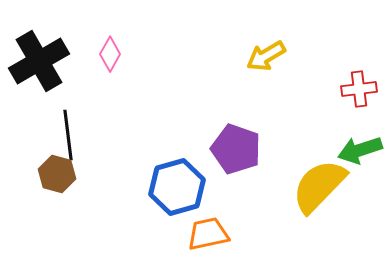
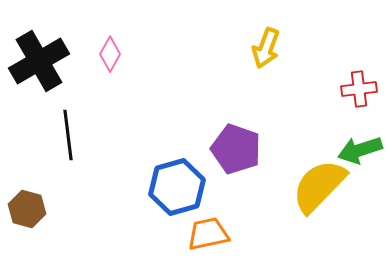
yellow arrow: moved 8 px up; rotated 39 degrees counterclockwise
brown hexagon: moved 30 px left, 35 px down
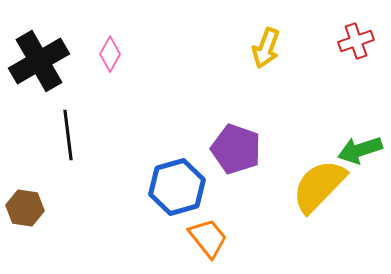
red cross: moved 3 px left, 48 px up; rotated 12 degrees counterclockwise
brown hexagon: moved 2 px left, 1 px up; rotated 6 degrees counterclockwise
orange trapezoid: moved 4 px down; rotated 63 degrees clockwise
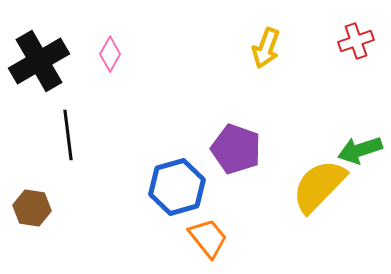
brown hexagon: moved 7 px right
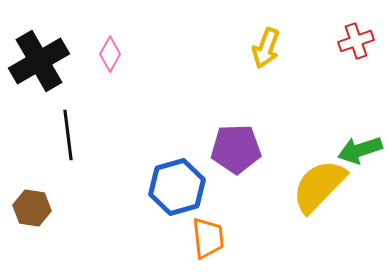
purple pentagon: rotated 21 degrees counterclockwise
orange trapezoid: rotated 33 degrees clockwise
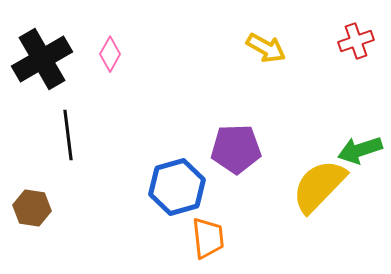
yellow arrow: rotated 81 degrees counterclockwise
black cross: moved 3 px right, 2 px up
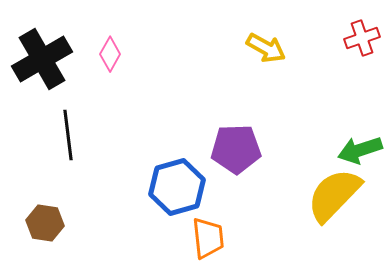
red cross: moved 6 px right, 3 px up
yellow semicircle: moved 15 px right, 9 px down
brown hexagon: moved 13 px right, 15 px down
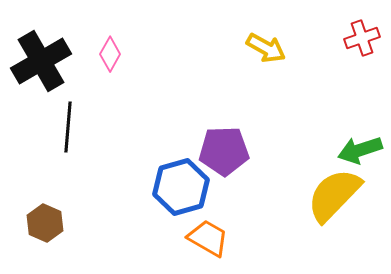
black cross: moved 1 px left, 2 px down
black line: moved 8 px up; rotated 12 degrees clockwise
purple pentagon: moved 12 px left, 2 px down
blue hexagon: moved 4 px right
brown hexagon: rotated 15 degrees clockwise
orange trapezoid: rotated 54 degrees counterclockwise
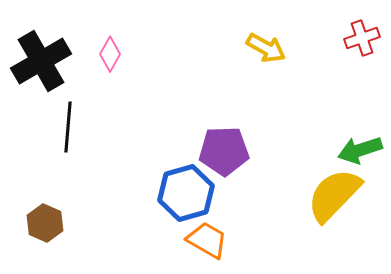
blue hexagon: moved 5 px right, 6 px down
orange trapezoid: moved 1 px left, 2 px down
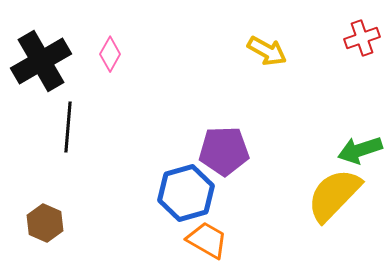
yellow arrow: moved 1 px right, 3 px down
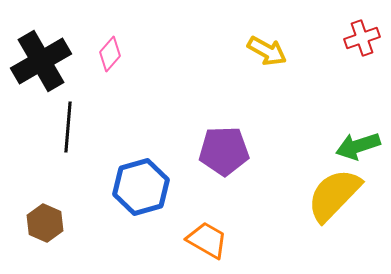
pink diamond: rotated 12 degrees clockwise
green arrow: moved 2 px left, 4 px up
blue hexagon: moved 45 px left, 6 px up
